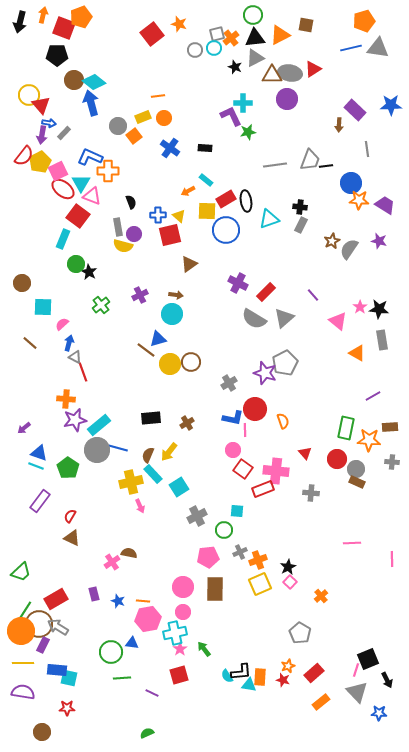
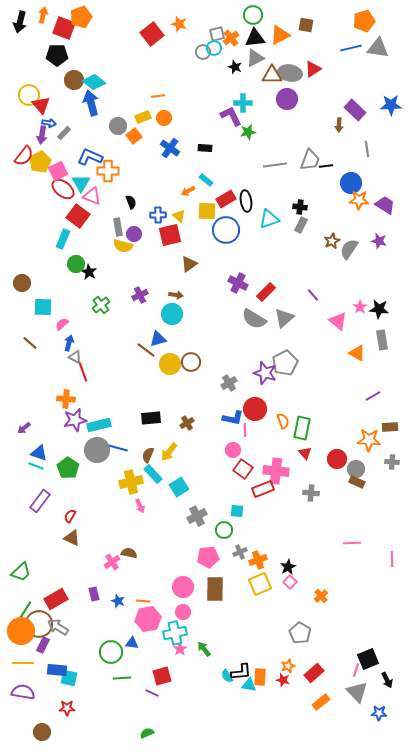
gray circle at (195, 50): moved 8 px right, 2 px down
cyan rectangle at (99, 425): rotated 25 degrees clockwise
green rectangle at (346, 428): moved 44 px left
red square at (179, 675): moved 17 px left, 1 px down
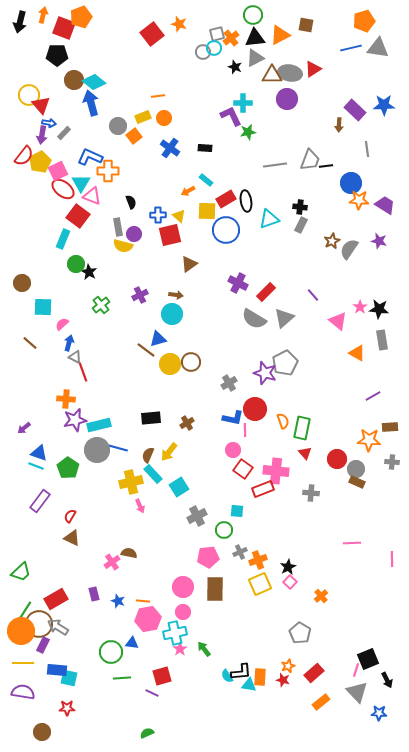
blue star at (391, 105): moved 7 px left
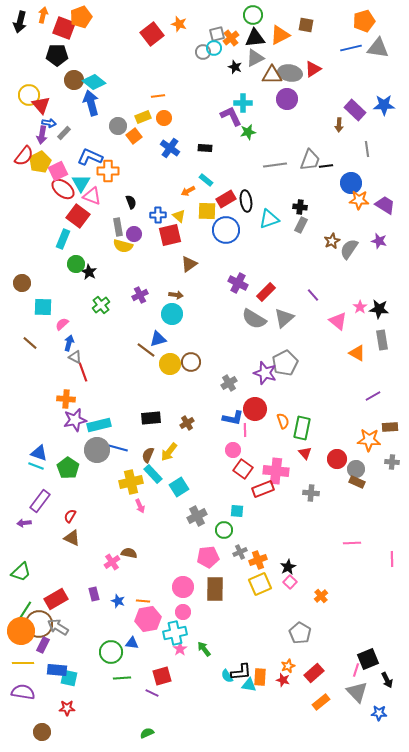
purple arrow at (24, 428): moved 95 px down; rotated 32 degrees clockwise
